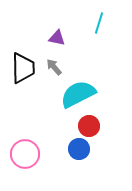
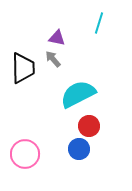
gray arrow: moved 1 px left, 8 px up
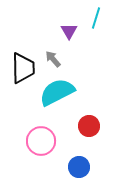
cyan line: moved 3 px left, 5 px up
purple triangle: moved 12 px right, 7 px up; rotated 48 degrees clockwise
cyan semicircle: moved 21 px left, 2 px up
blue circle: moved 18 px down
pink circle: moved 16 px right, 13 px up
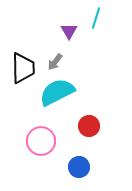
gray arrow: moved 2 px right, 3 px down; rotated 102 degrees counterclockwise
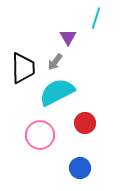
purple triangle: moved 1 px left, 6 px down
red circle: moved 4 px left, 3 px up
pink circle: moved 1 px left, 6 px up
blue circle: moved 1 px right, 1 px down
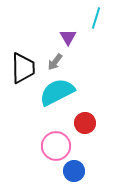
pink circle: moved 16 px right, 11 px down
blue circle: moved 6 px left, 3 px down
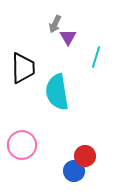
cyan line: moved 39 px down
gray arrow: moved 38 px up; rotated 12 degrees counterclockwise
cyan semicircle: rotated 72 degrees counterclockwise
red circle: moved 33 px down
pink circle: moved 34 px left, 1 px up
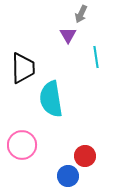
gray arrow: moved 26 px right, 10 px up
purple triangle: moved 2 px up
cyan line: rotated 25 degrees counterclockwise
cyan semicircle: moved 6 px left, 7 px down
blue circle: moved 6 px left, 5 px down
